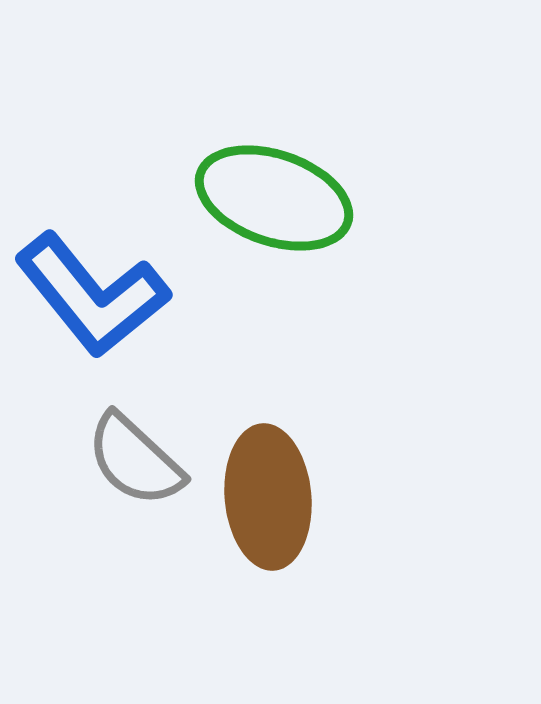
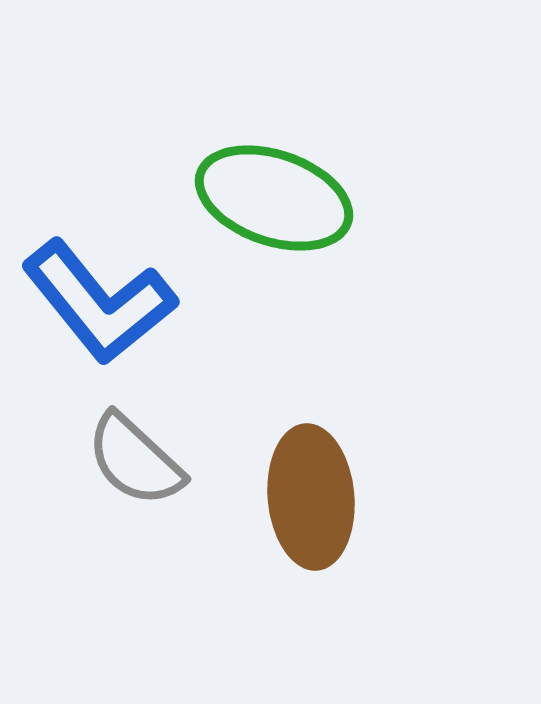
blue L-shape: moved 7 px right, 7 px down
brown ellipse: moved 43 px right
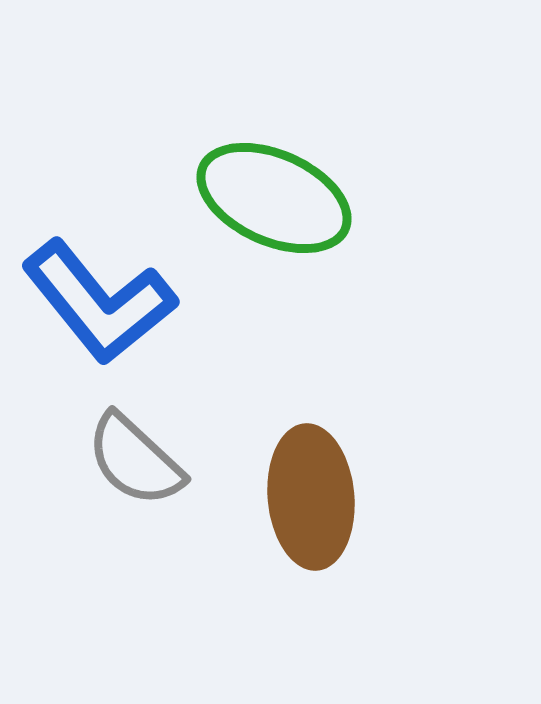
green ellipse: rotated 5 degrees clockwise
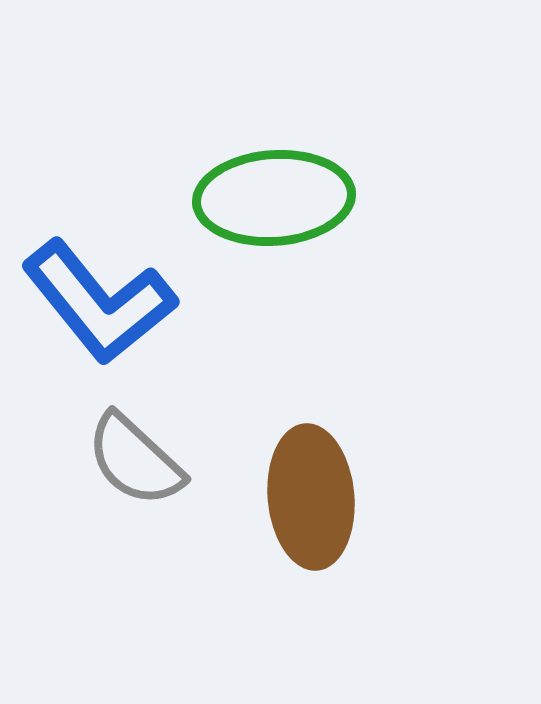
green ellipse: rotated 28 degrees counterclockwise
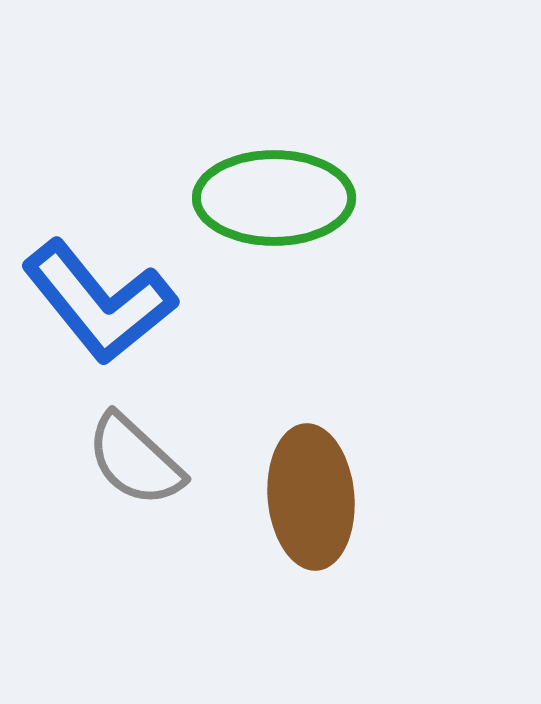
green ellipse: rotated 4 degrees clockwise
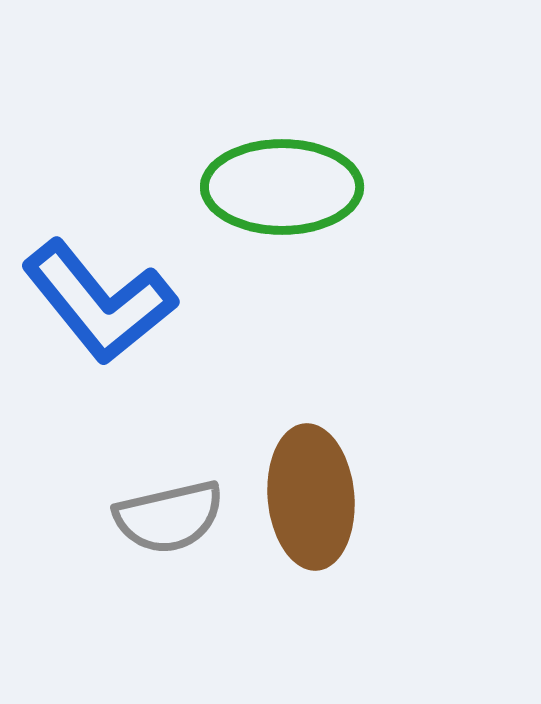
green ellipse: moved 8 px right, 11 px up
gray semicircle: moved 34 px right, 57 px down; rotated 56 degrees counterclockwise
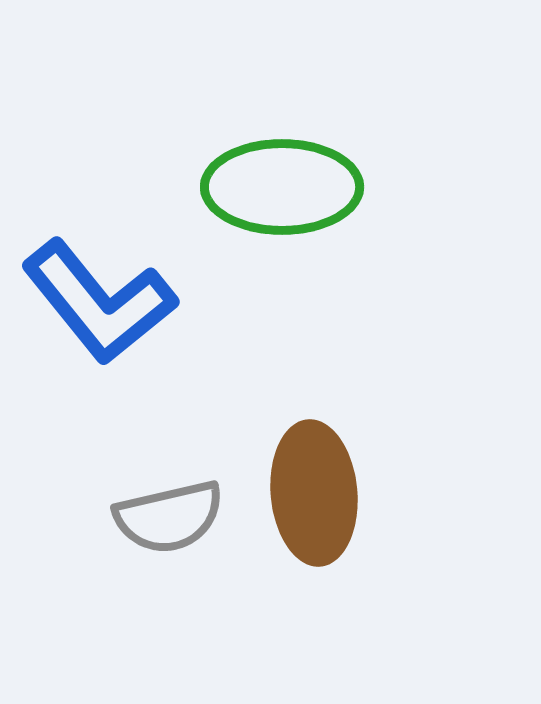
brown ellipse: moved 3 px right, 4 px up
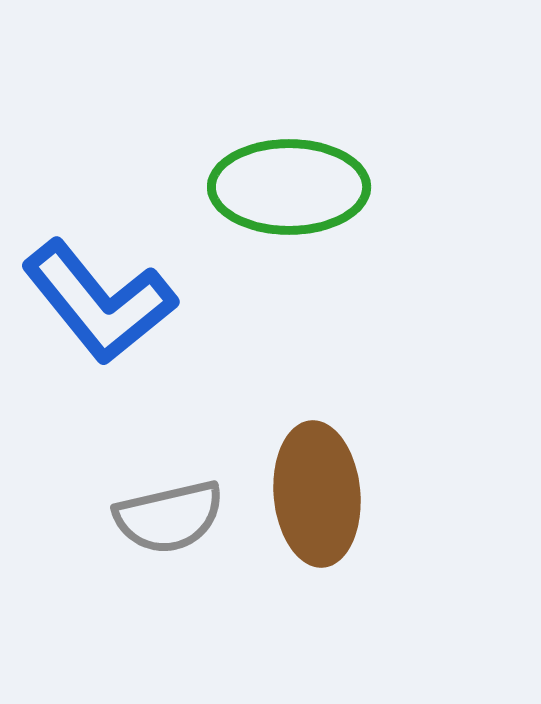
green ellipse: moved 7 px right
brown ellipse: moved 3 px right, 1 px down
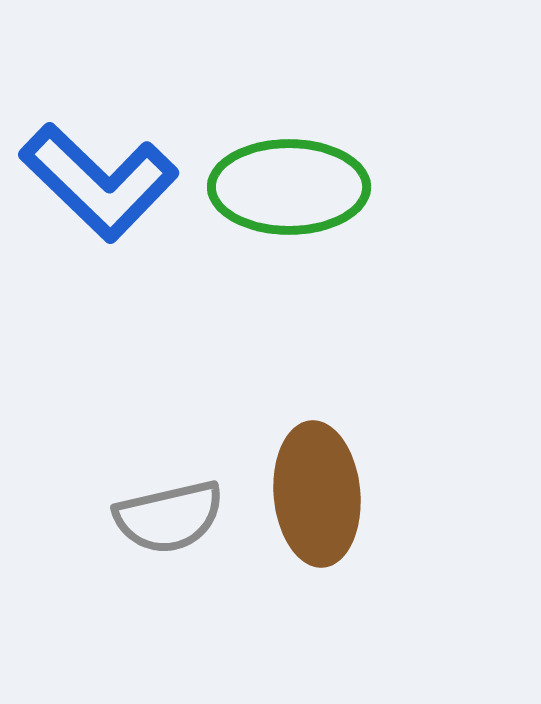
blue L-shape: moved 120 px up; rotated 7 degrees counterclockwise
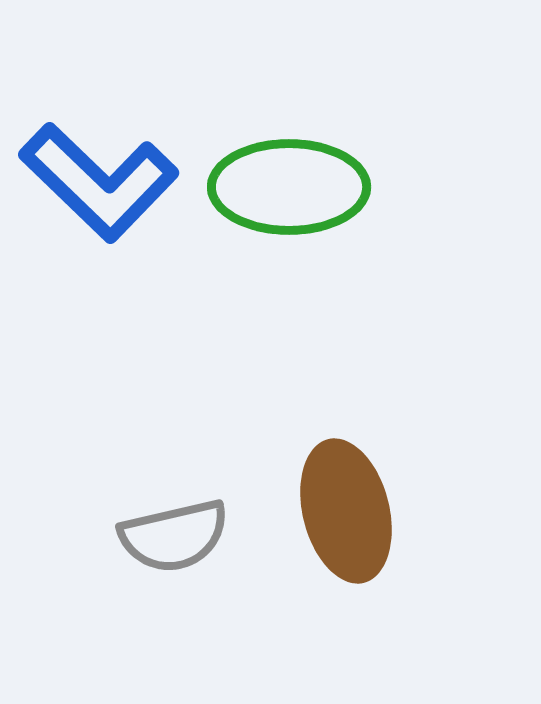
brown ellipse: moved 29 px right, 17 px down; rotated 9 degrees counterclockwise
gray semicircle: moved 5 px right, 19 px down
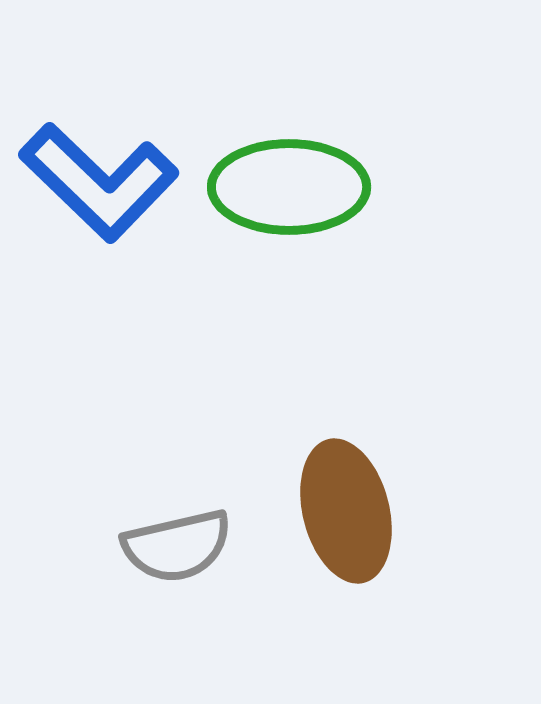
gray semicircle: moved 3 px right, 10 px down
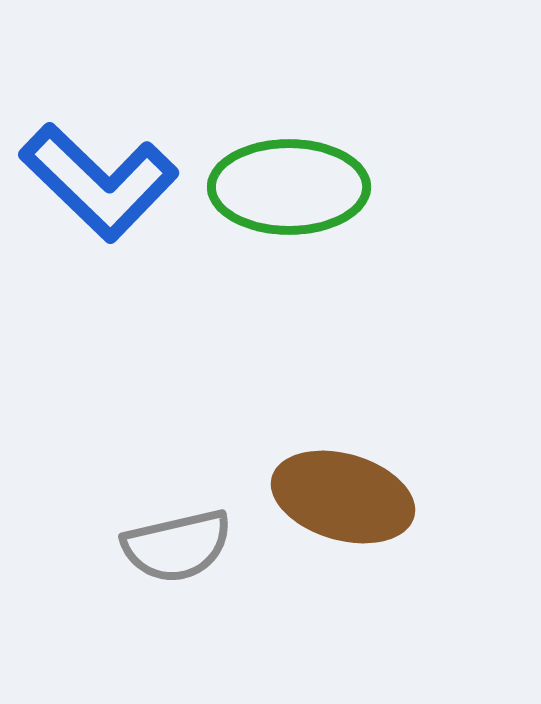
brown ellipse: moved 3 px left, 14 px up; rotated 60 degrees counterclockwise
